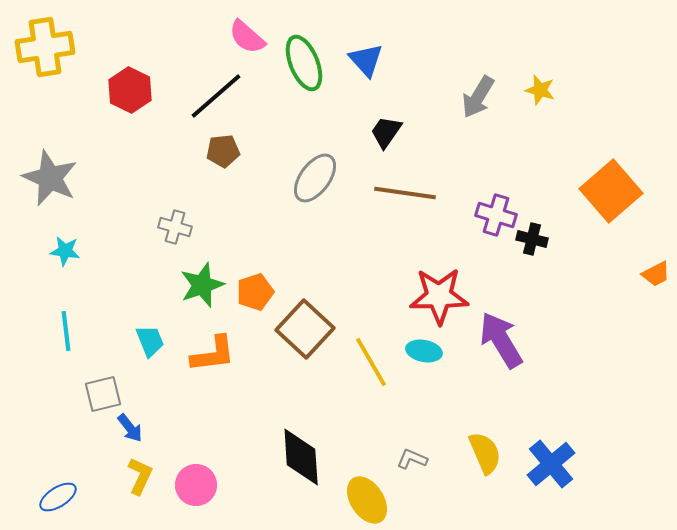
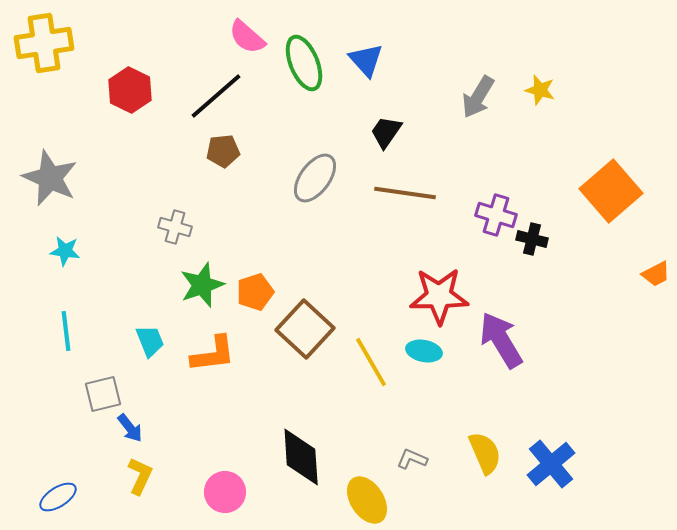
yellow cross: moved 1 px left, 4 px up
pink circle: moved 29 px right, 7 px down
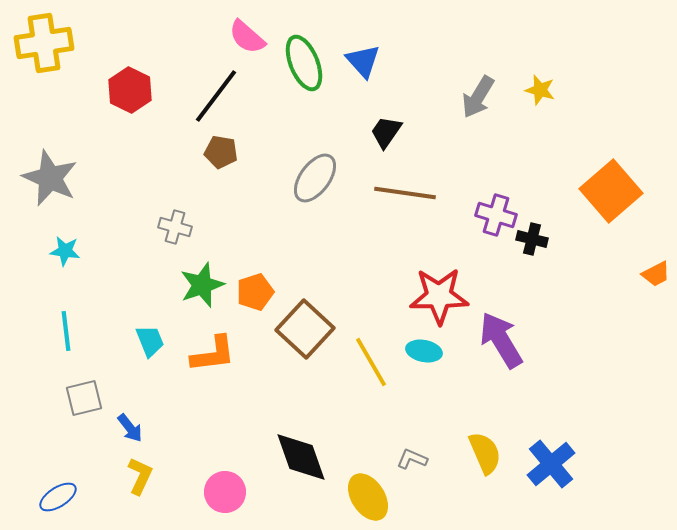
blue triangle: moved 3 px left, 1 px down
black line: rotated 12 degrees counterclockwise
brown pentagon: moved 2 px left, 1 px down; rotated 16 degrees clockwise
gray square: moved 19 px left, 4 px down
black diamond: rotated 16 degrees counterclockwise
yellow ellipse: moved 1 px right, 3 px up
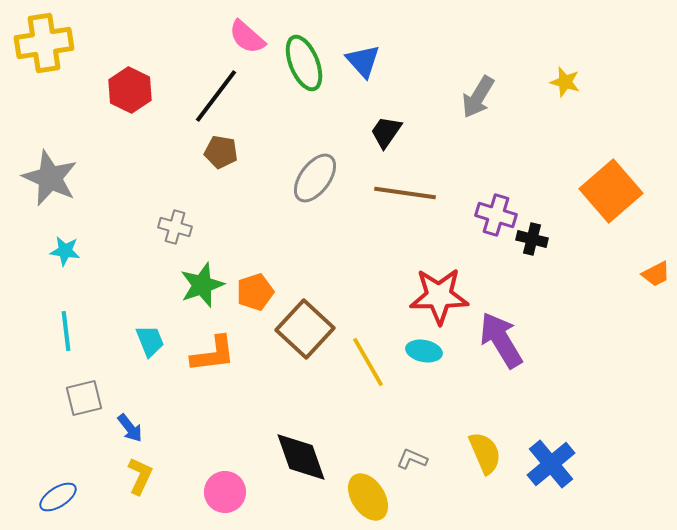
yellow star: moved 25 px right, 8 px up
yellow line: moved 3 px left
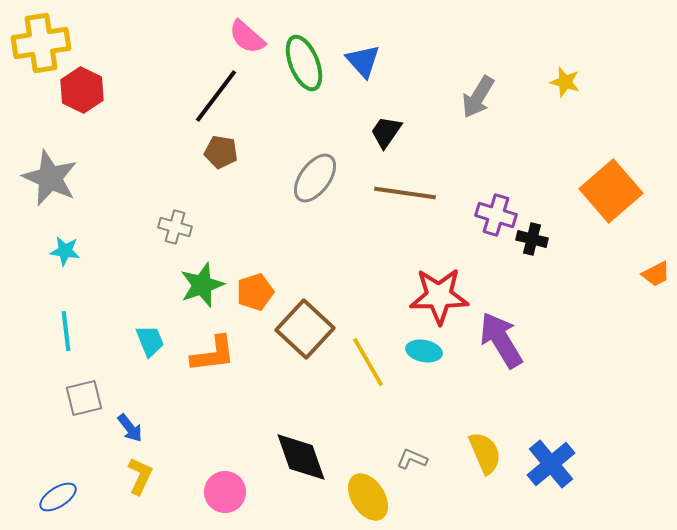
yellow cross: moved 3 px left
red hexagon: moved 48 px left
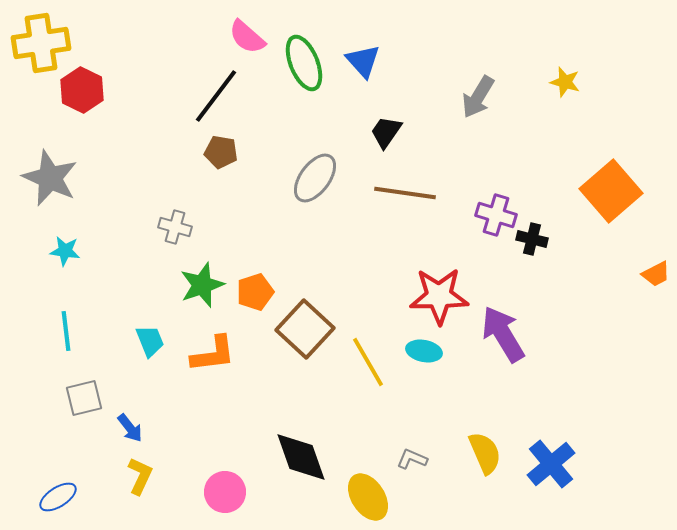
purple arrow: moved 2 px right, 6 px up
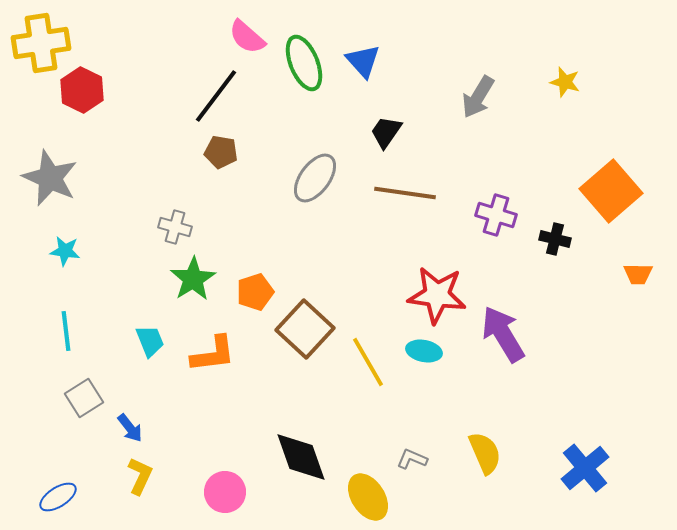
black cross: moved 23 px right
orange trapezoid: moved 18 px left; rotated 28 degrees clockwise
green star: moved 9 px left, 6 px up; rotated 12 degrees counterclockwise
red star: moved 2 px left, 1 px up; rotated 8 degrees clockwise
gray square: rotated 18 degrees counterclockwise
blue cross: moved 34 px right, 4 px down
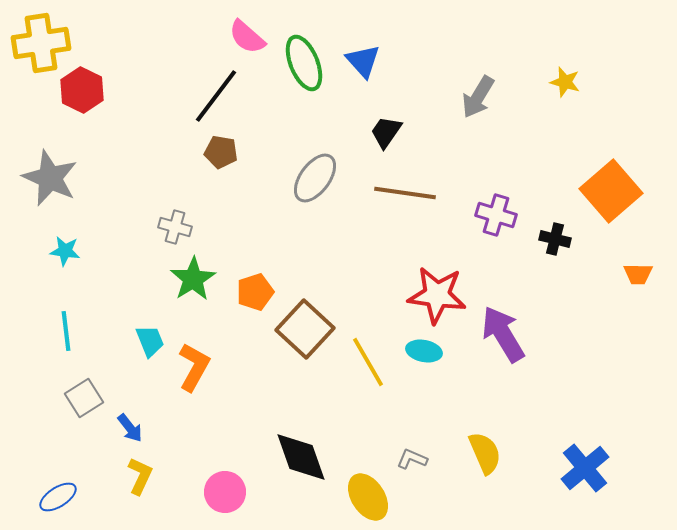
orange L-shape: moved 19 px left, 13 px down; rotated 54 degrees counterclockwise
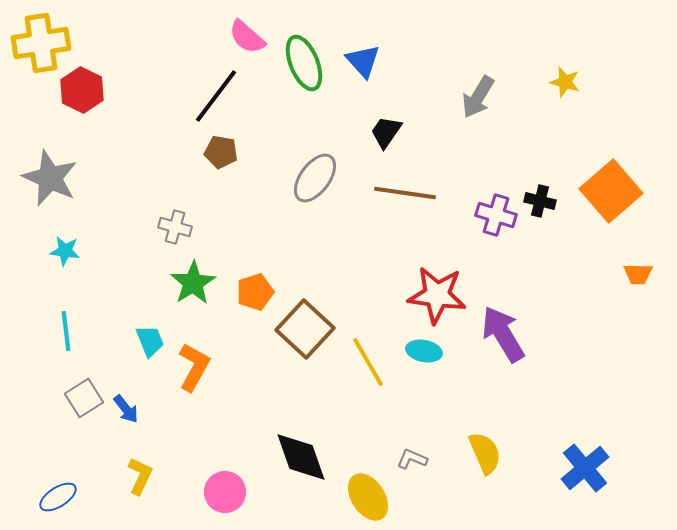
black cross: moved 15 px left, 38 px up
green star: moved 4 px down
blue arrow: moved 4 px left, 19 px up
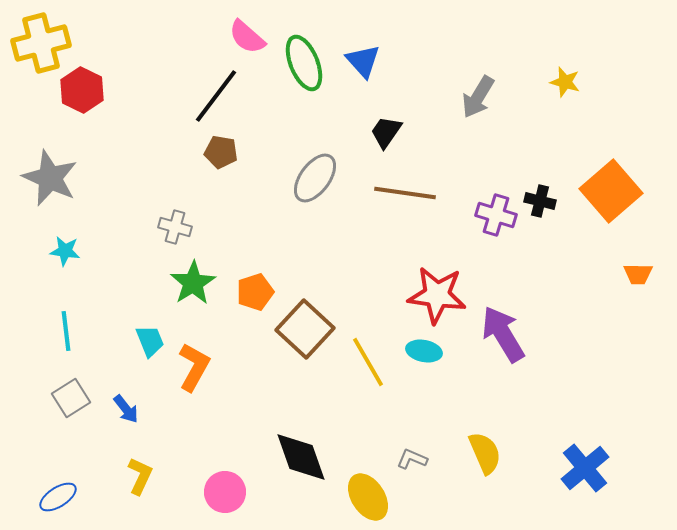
yellow cross: rotated 6 degrees counterclockwise
gray square: moved 13 px left
